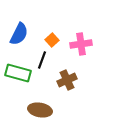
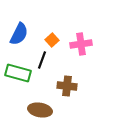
brown cross: moved 6 px down; rotated 30 degrees clockwise
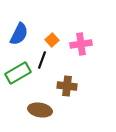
green rectangle: rotated 45 degrees counterclockwise
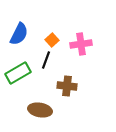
black line: moved 4 px right
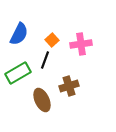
black line: moved 1 px left
brown cross: moved 2 px right; rotated 24 degrees counterclockwise
brown ellipse: moved 2 px right, 10 px up; rotated 55 degrees clockwise
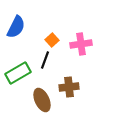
blue semicircle: moved 3 px left, 7 px up
brown cross: moved 1 px down; rotated 12 degrees clockwise
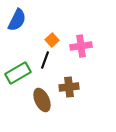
blue semicircle: moved 1 px right, 7 px up
pink cross: moved 2 px down
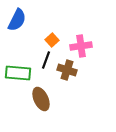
black line: moved 1 px right
green rectangle: rotated 35 degrees clockwise
brown cross: moved 2 px left, 17 px up; rotated 24 degrees clockwise
brown ellipse: moved 1 px left, 1 px up
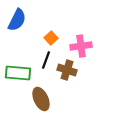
orange square: moved 1 px left, 2 px up
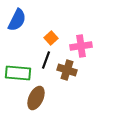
brown ellipse: moved 5 px left, 1 px up; rotated 50 degrees clockwise
